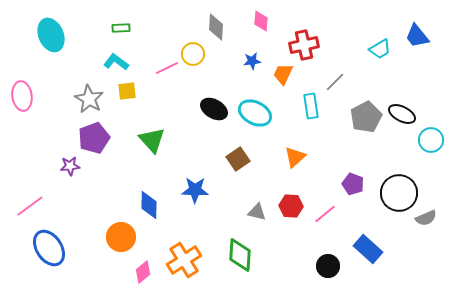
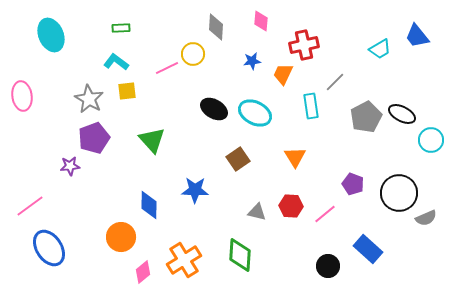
orange triangle at (295, 157): rotated 20 degrees counterclockwise
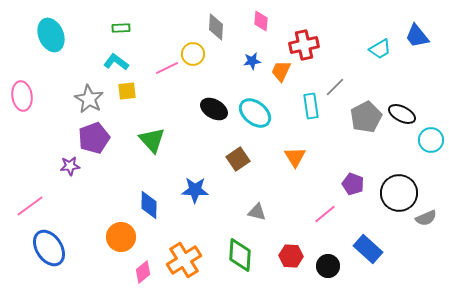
orange trapezoid at (283, 74): moved 2 px left, 3 px up
gray line at (335, 82): moved 5 px down
cyan ellipse at (255, 113): rotated 12 degrees clockwise
red hexagon at (291, 206): moved 50 px down
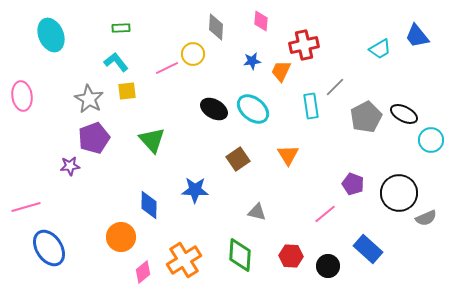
cyan L-shape at (116, 62): rotated 15 degrees clockwise
cyan ellipse at (255, 113): moved 2 px left, 4 px up
black ellipse at (402, 114): moved 2 px right
orange triangle at (295, 157): moved 7 px left, 2 px up
pink line at (30, 206): moved 4 px left, 1 px down; rotated 20 degrees clockwise
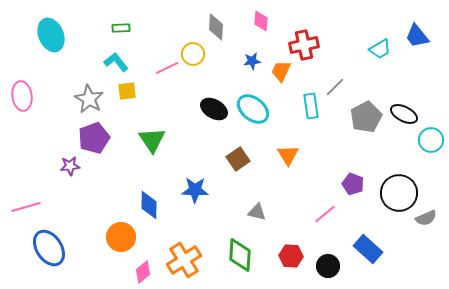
green triangle at (152, 140): rotated 8 degrees clockwise
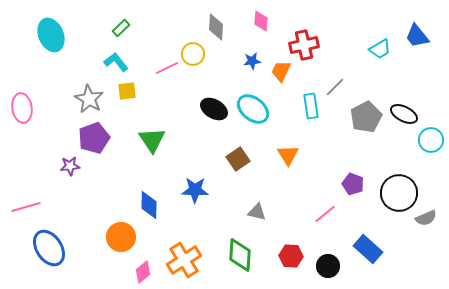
green rectangle at (121, 28): rotated 42 degrees counterclockwise
pink ellipse at (22, 96): moved 12 px down
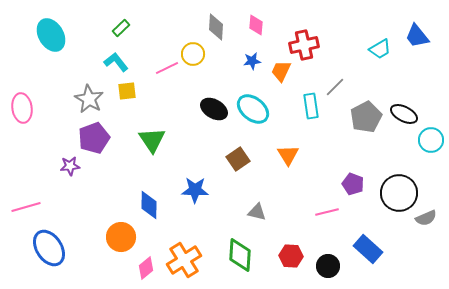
pink diamond at (261, 21): moved 5 px left, 4 px down
cyan ellipse at (51, 35): rotated 8 degrees counterclockwise
pink line at (325, 214): moved 2 px right, 2 px up; rotated 25 degrees clockwise
pink diamond at (143, 272): moved 3 px right, 4 px up
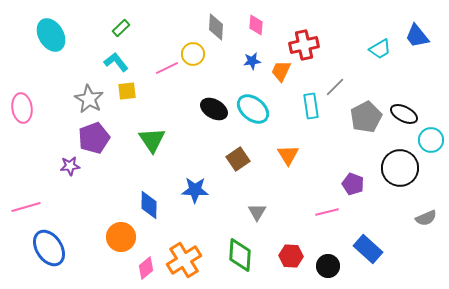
black circle at (399, 193): moved 1 px right, 25 px up
gray triangle at (257, 212): rotated 48 degrees clockwise
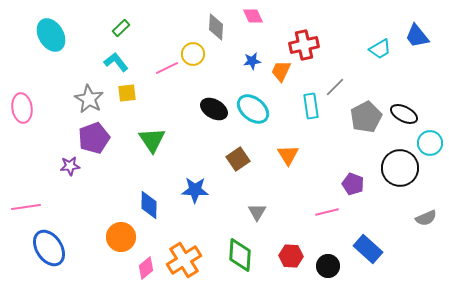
pink diamond at (256, 25): moved 3 px left, 9 px up; rotated 30 degrees counterclockwise
yellow square at (127, 91): moved 2 px down
cyan circle at (431, 140): moved 1 px left, 3 px down
pink line at (26, 207): rotated 8 degrees clockwise
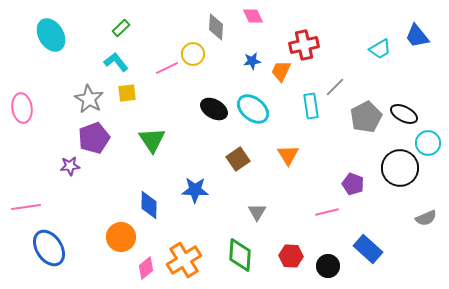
cyan circle at (430, 143): moved 2 px left
